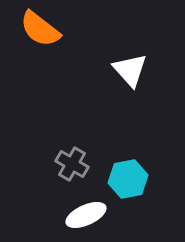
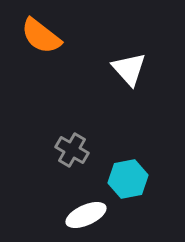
orange semicircle: moved 1 px right, 7 px down
white triangle: moved 1 px left, 1 px up
gray cross: moved 14 px up
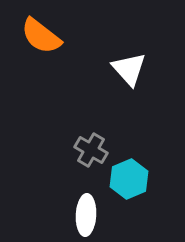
gray cross: moved 19 px right
cyan hexagon: moved 1 px right; rotated 12 degrees counterclockwise
white ellipse: rotated 63 degrees counterclockwise
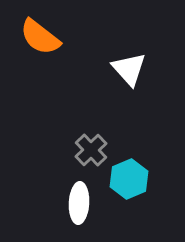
orange semicircle: moved 1 px left, 1 px down
gray cross: rotated 16 degrees clockwise
white ellipse: moved 7 px left, 12 px up
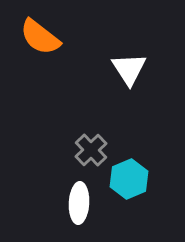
white triangle: rotated 9 degrees clockwise
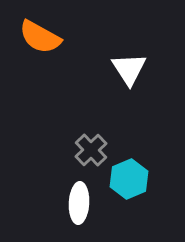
orange semicircle: rotated 9 degrees counterclockwise
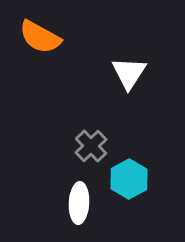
white triangle: moved 4 px down; rotated 6 degrees clockwise
gray cross: moved 4 px up
cyan hexagon: rotated 6 degrees counterclockwise
